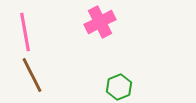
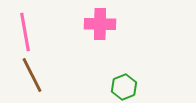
pink cross: moved 2 px down; rotated 28 degrees clockwise
green hexagon: moved 5 px right
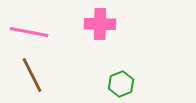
pink line: moved 4 px right; rotated 69 degrees counterclockwise
green hexagon: moved 3 px left, 3 px up
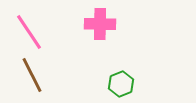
pink line: rotated 45 degrees clockwise
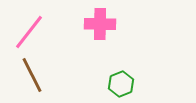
pink line: rotated 72 degrees clockwise
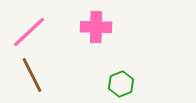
pink cross: moved 4 px left, 3 px down
pink line: rotated 9 degrees clockwise
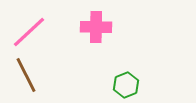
brown line: moved 6 px left
green hexagon: moved 5 px right, 1 px down
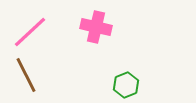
pink cross: rotated 12 degrees clockwise
pink line: moved 1 px right
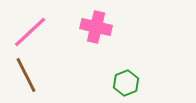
green hexagon: moved 2 px up
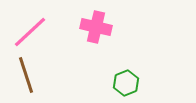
brown line: rotated 9 degrees clockwise
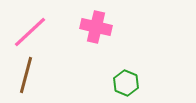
brown line: rotated 33 degrees clockwise
green hexagon: rotated 15 degrees counterclockwise
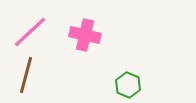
pink cross: moved 11 px left, 8 px down
green hexagon: moved 2 px right, 2 px down
